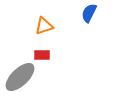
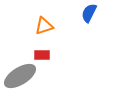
gray ellipse: moved 1 px up; rotated 12 degrees clockwise
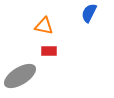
orange triangle: rotated 30 degrees clockwise
red rectangle: moved 7 px right, 4 px up
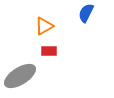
blue semicircle: moved 3 px left
orange triangle: rotated 42 degrees counterclockwise
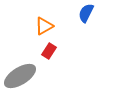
red rectangle: rotated 56 degrees counterclockwise
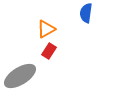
blue semicircle: rotated 18 degrees counterclockwise
orange triangle: moved 2 px right, 3 px down
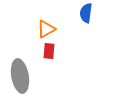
red rectangle: rotated 28 degrees counterclockwise
gray ellipse: rotated 68 degrees counterclockwise
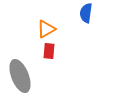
gray ellipse: rotated 12 degrees counterclockwise
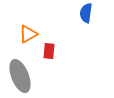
orange triangle: moved 18 px left, 5 px down
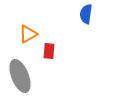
blue semicircle: moved 1 px down
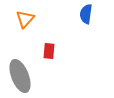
orange triangle: moved 3 px left, 15 px up; rotated 18 degrees counterclockwise
